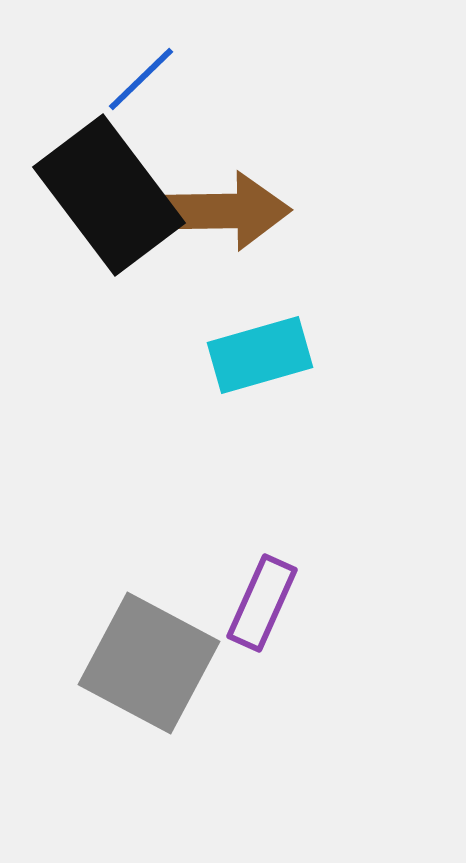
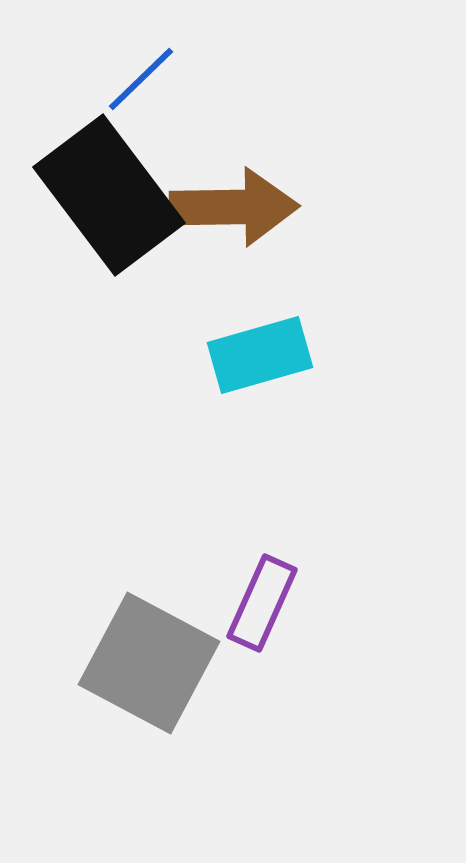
brown arrow: moved 8 px right, 4 px up
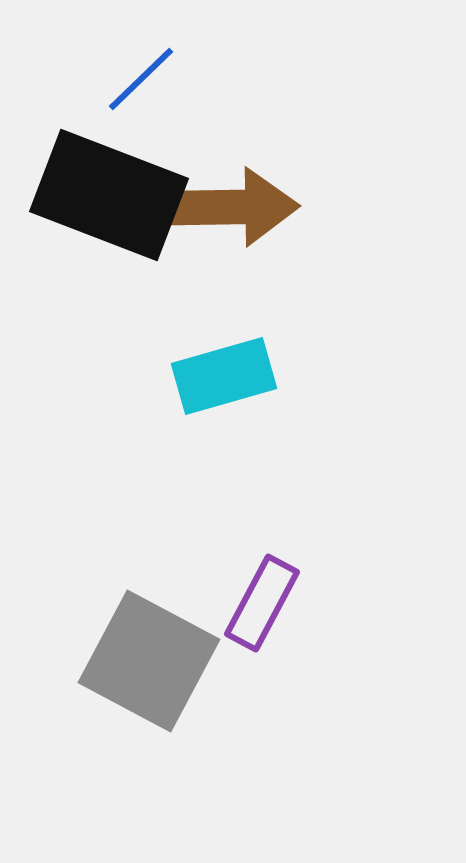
black rectangle: rotated 32 degrees counterclockwise
cyan rectangle: moved 36 px left, 21 px down
purple rectangle: rotated 4 degrees clockwise
gray square: moved 2 px up
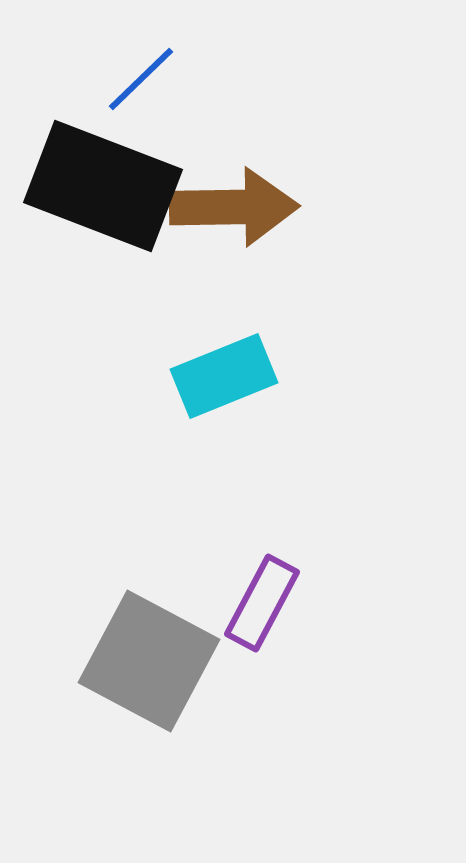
black rectangle: moved 6 px left, 9 px up
cyan rectangle: rotated 6 degrees counterclockwise
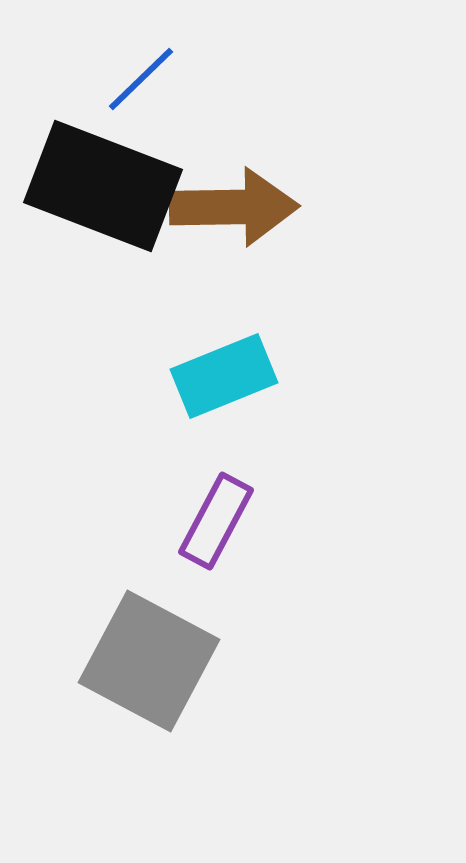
purple rectangle: moved 46 px left, 82 px up
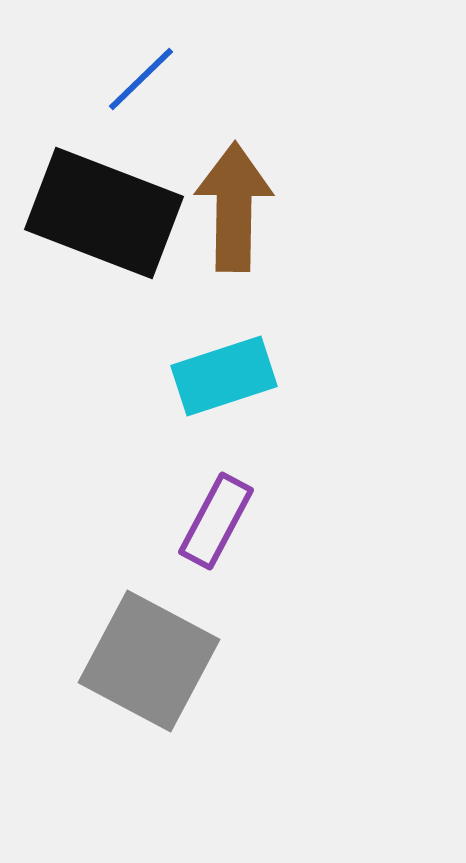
black rectangle: moved 1 px right, 27 px down
brown arrow: rotated 88 degrees counterclockwise
cyan rectangle: rotated 4 degrees clockwise
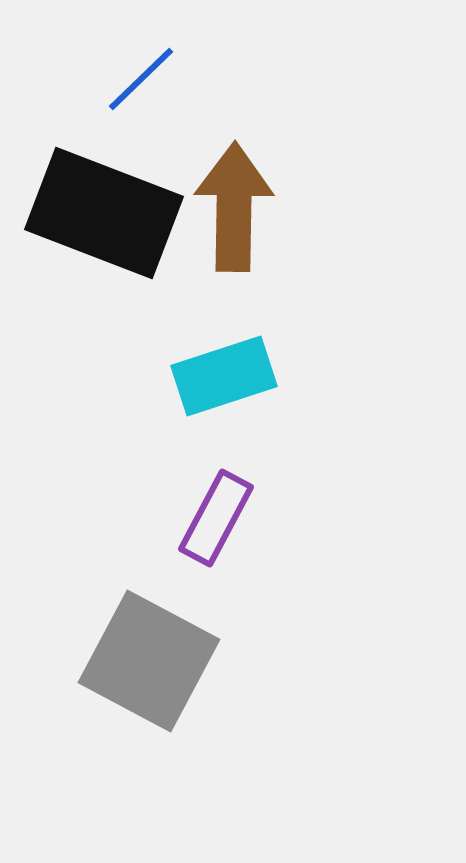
purple rectangle: moved 3 px up
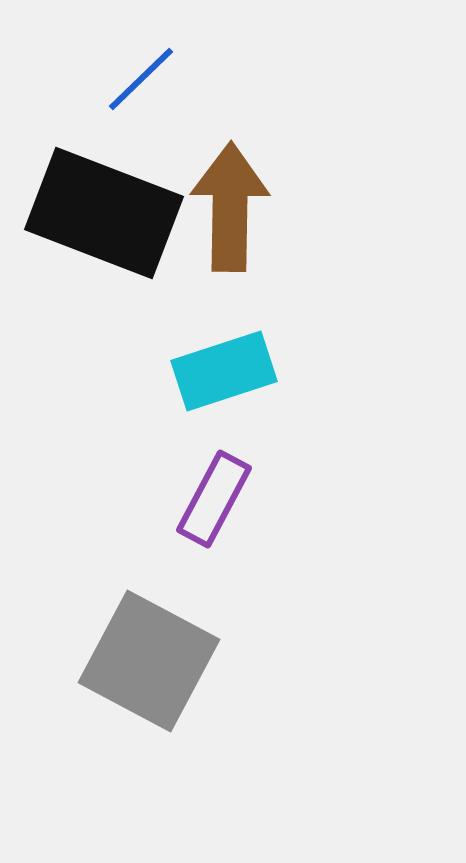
brown arrow: moved 4 px left
cyan rectangle: moved 5 px up
purple rectangle: moved 2 px left, 19 px up
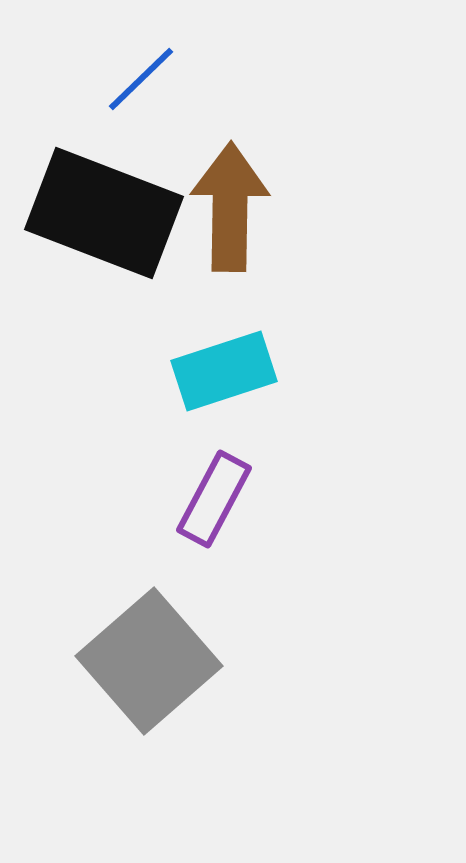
gray square: rotated 21 degrees clockwise
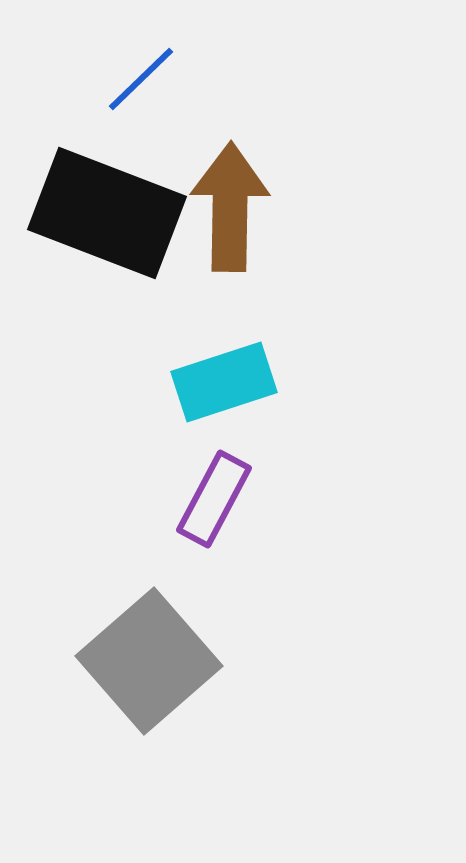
black rectangle: moved 3 px right
cyan rectangle: moved 11 px down
